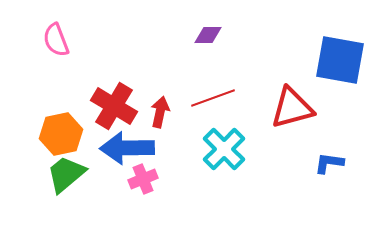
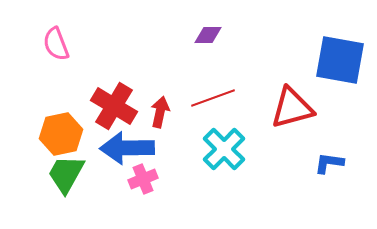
pink semicircle: moved 4 px down
green trapezoid: rotated 21 degrees counterclockwise
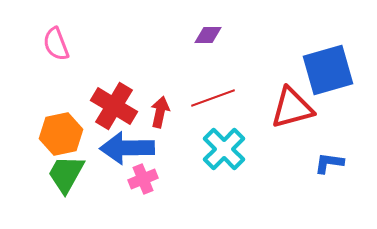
blue square: moved 12 px left, 10 px down; rotated 26 degrees counterclockwise
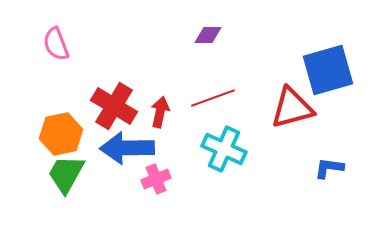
cyan cross: rotated 21 degrees counterclockwise
blue L-shape: moved 5 px down
pink cross: moved 13 px right
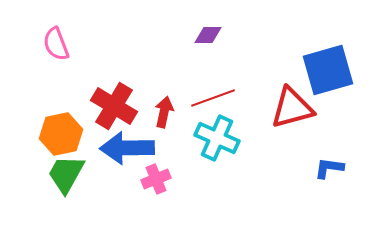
red arrow: moved 4 px right
cyan cross: moved 7 px left, 11 px up
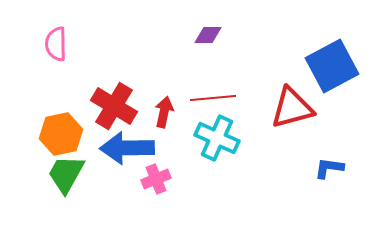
pink semicircle: rotated 20 degrees clockwise
blue square: moved 4 px right, 4 px up; rotated 12 degrees counterclockwise
red line: rotated 15 degrees clockwise
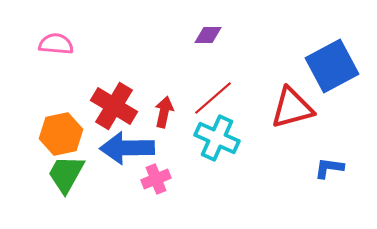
pink semicircle: rotated 96 degrees clockwise
red line: rotated 36 degrees counterclockwise
